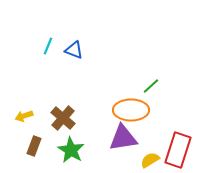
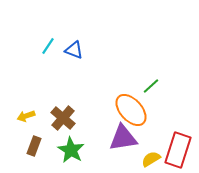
cyan line: rotated 12 degrees clockwise
orange ellipse: rotated 48 degrees clockwise
yellow arrow: moved 2 px right
yellow semicircle: moved 1 px right, 1 px up
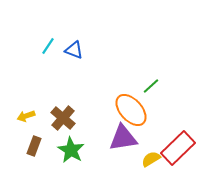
red rectangle: moved 2 px up; rotated 28 degrees clockwise
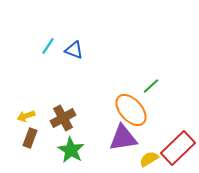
brown cross: rotated 20 degrees clockwise
brown rectangle: moved 4 px left, 8 px up
yellow semicircle: moved 2 px left
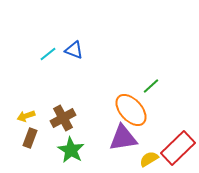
cyan line: moved 8 px down; rotated 18 degrees clockwise
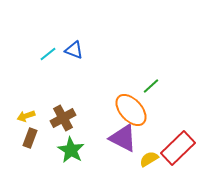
purple triangle: rotated 36 degrees clockwise
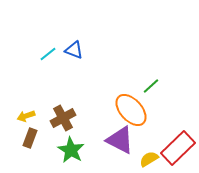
purple triangle: moved 3 px left, 2 px down
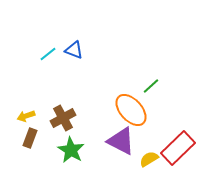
purple triangle: moved 1 px right, 1 px down
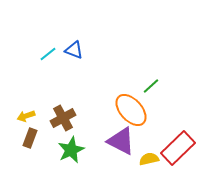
green star: rotated 16 degrees clockwise
yellow semicircle: rotated 18 degrees clockwise
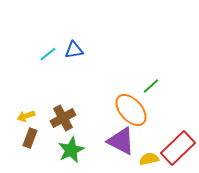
blue triangle: rotated 30 degrees counterclockwise
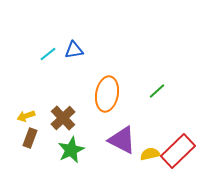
green line: moved 6 px right, 5 px down
orange ellipse: moved 24 px left, 16 px up; rotated 52 degrees clockwise
brown cross: rotated 15 degrees counterclockwise
purple triangle: moved 1 px right, 1 px up
red rectangle: moved 3 px down
yellow semicircle: moved 1 px right, 5 px up
